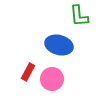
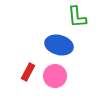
green L-shape: moved 2 px left, 1 px down
pink circle: moved 3 px right, 3 px up
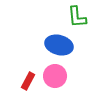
red rectangle: moved 9 px down
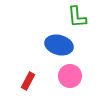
pink circle: moved 15 px right
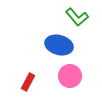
green L-shape: rotated 35 degrees counterclockwise
red rectangle: moved 1 px down
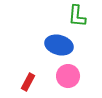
green L-shape: moved 1 px up; rotated 45 degrees clockwise
pink circle: moved 2 px left
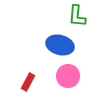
blue ellipse: moved 1 px right
